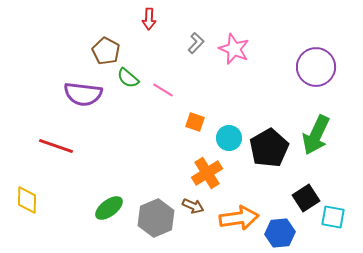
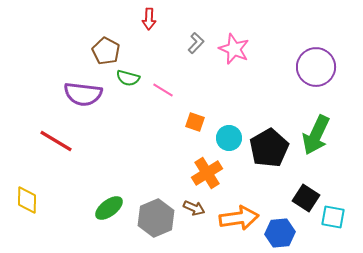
green semicircle: rotated 25 degrees counterclockwise
red line: moved 5 px up; rotated 12 degrees clockwise
black square: rotated 24 degrees counterclockwise
brown arrow: moved 1 px right, 2 px down
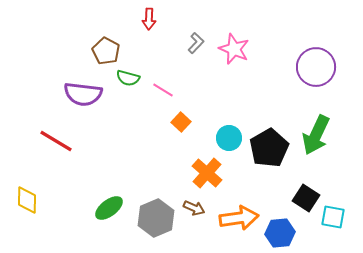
orange square: moved 14 px left; rotated 24 degrees clockwise
orange cross: rotated 16 degrees counterclockwise
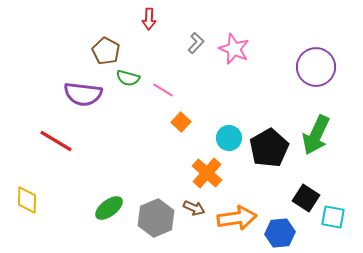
orange arrow: moved 2 px left
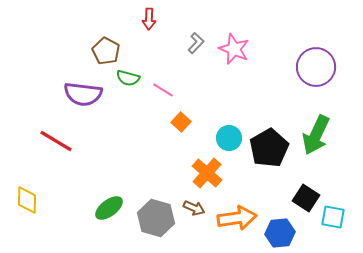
gray hexagon: rotated 21 degrees counterclockwise
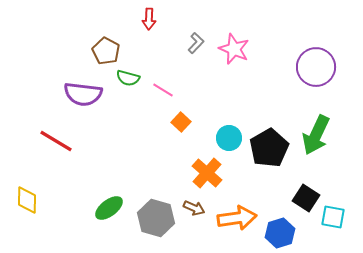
blue hexagon: rotated 12 degrees counterclockwise
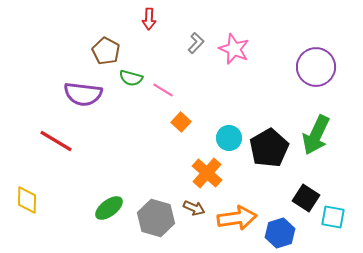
green semicircle: moved 3 px right
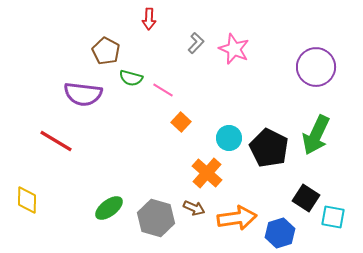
black pentagon: rotated 15 degrees counterclockwise
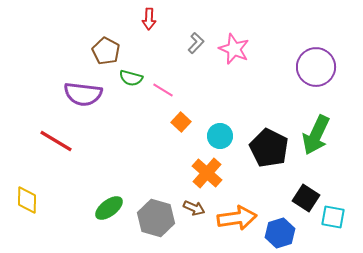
cyan circle: moved 9 px left, 2 px up
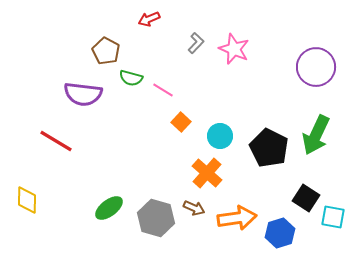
red arrow: rotated 65 degrees clockwise
